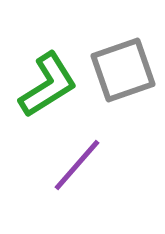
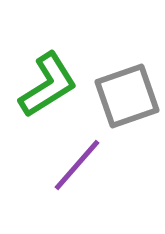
gray square: moved 4 px right, 26 px down
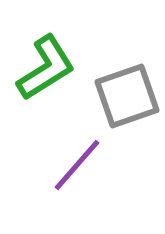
green L-shape: moved 2 px left, 17 px up
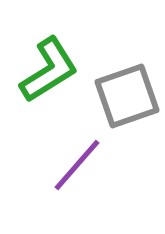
green L-shape: moved 3 px right, 2 px down
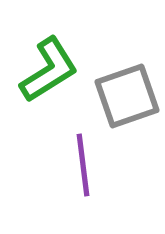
purple line: moved 6 px right; rotated 48 degrees counterclockwise
